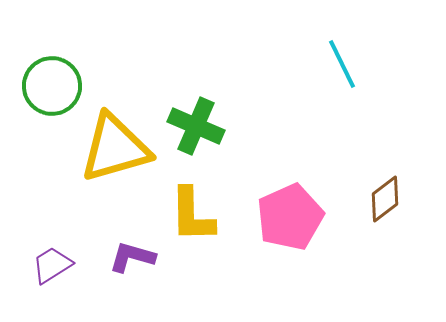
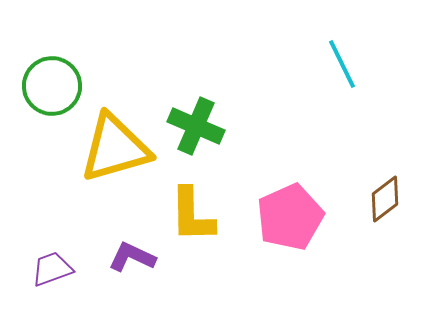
purple L-shape: rotated 9 degrees clockwise
purple trapezoid: moved 4 px down; rotated 12 degrees clockwise
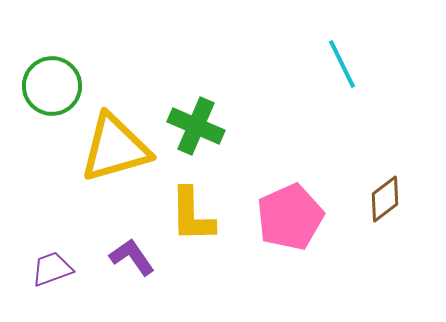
purple L-shape: rotated 30 degrees clockwise
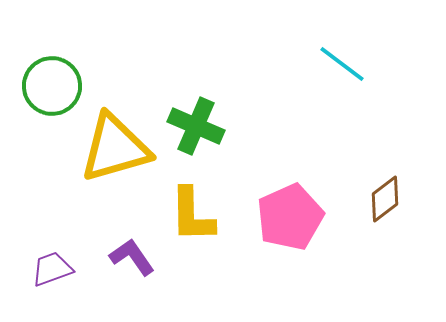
cyan line: rotated 27 degrees counterclockwise
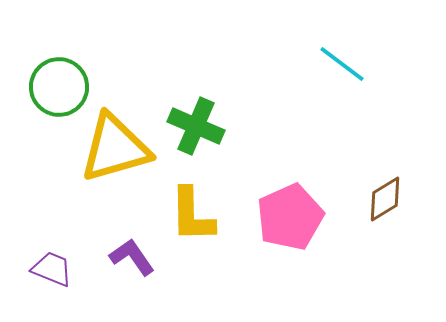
green circle: moved 7 px right, 1 px down
brown diamond: rotated 6 degrees clockwise
purple trapezoid: rotated 42 degrees clockwise
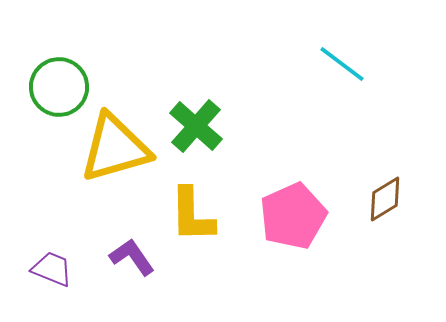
green cross: rotated 18 degrees clockwise
pink pentagon: moved 3 px right, 1 px up
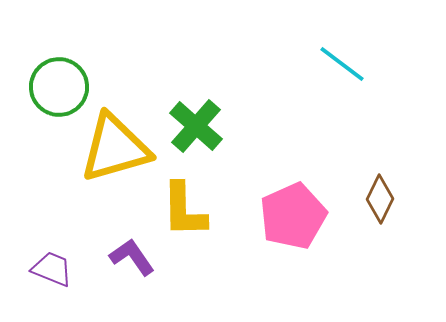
brown diamond: moved 5 px left; rotated 33 degrees counterclockwise
yellow L-shape: moved 8 px left, 5 px up
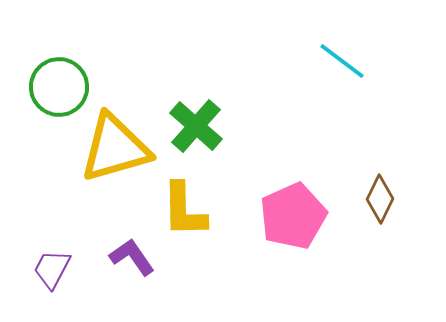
cyan line: moved 3 px up
purple trapezoid: rotated 84 degrees counterclockwise
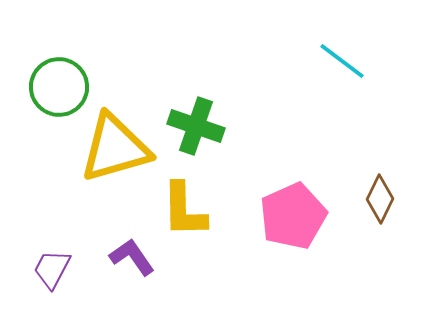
green cross: rotated 22 degrees counterclockwise
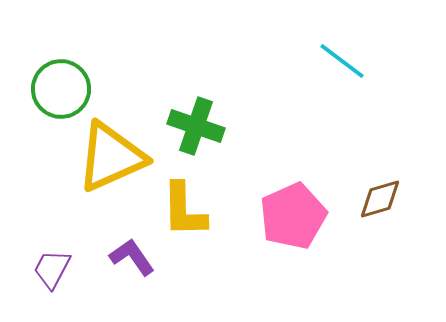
green circle: moved 2 px right, 2 px down
yellow triangle: moved 4 px left, 9 px down; rotated 8 degrees counterclockwise
brown diamond: rotated 48 degrees clockwise
